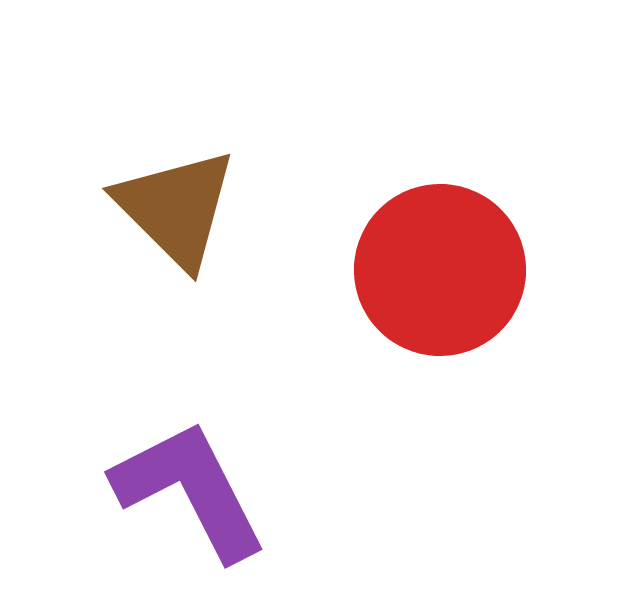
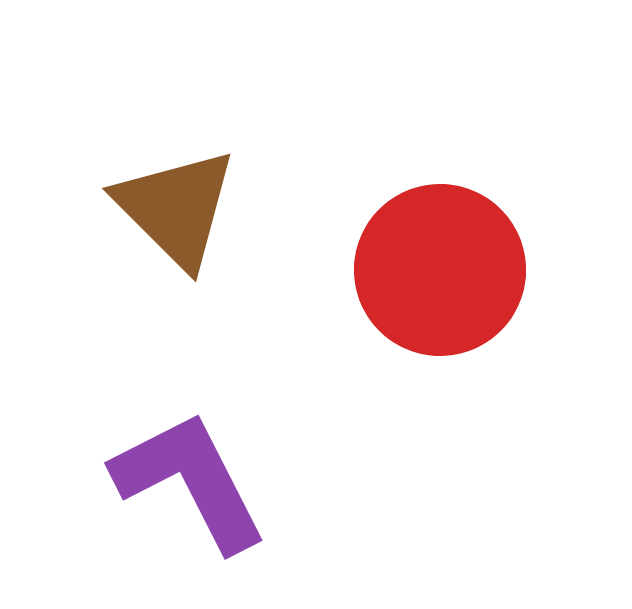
purple L-shape: moved 9 px up
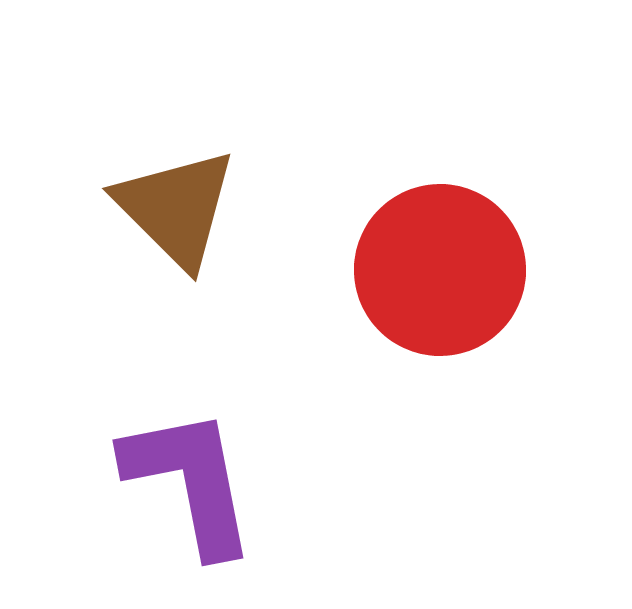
purple L-shape: rotated 16 degrees clockwise
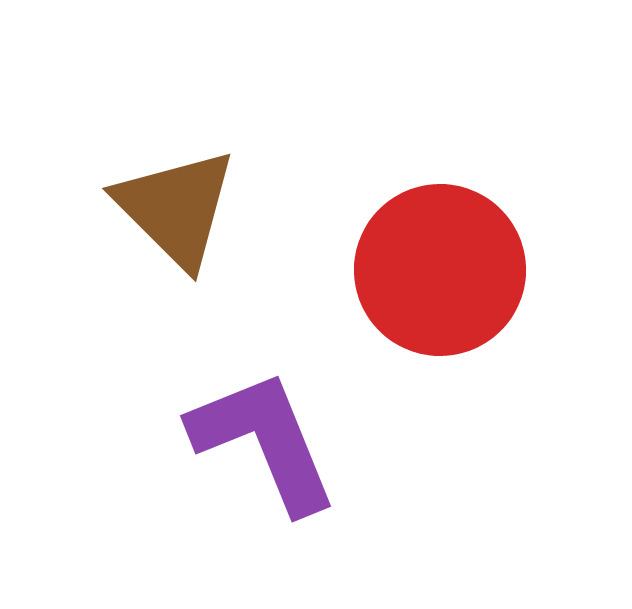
purple L-shape: moved 74 px right, 40 px up; rotated 11 degrees counterclockwise
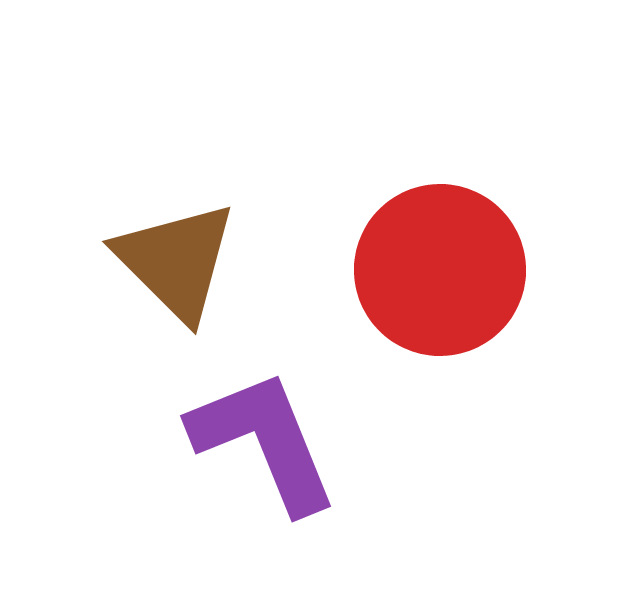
brown triangle: moved 53 px down
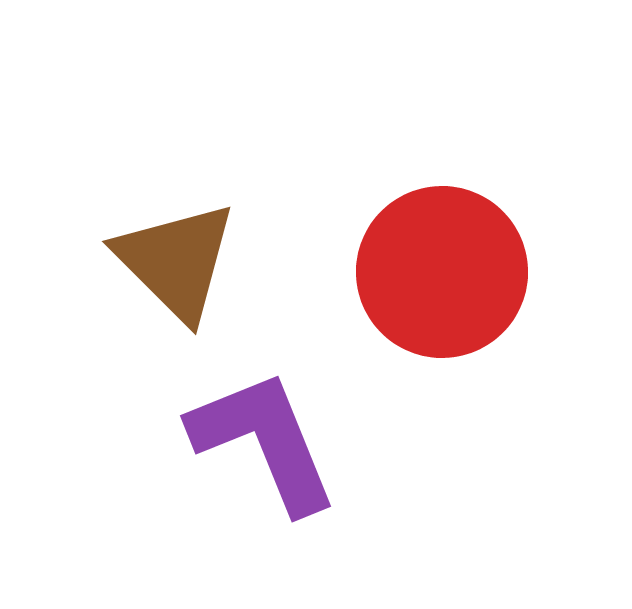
red circle: moved 2 px right, 2 px down
